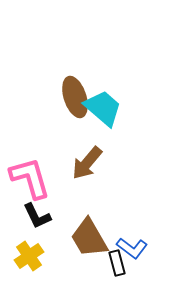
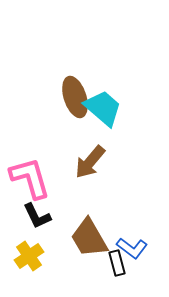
brown arrow: moved 3 px right, 1 px up
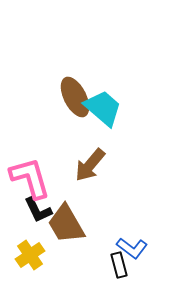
brown ellipse: rotated 9 degrees counterclockwise
brown arrow: moved 3 px down
black L-shape: moved 1 px right, 6 px up
brown trapezoid: moved 23 px left, 14 px up
yellow cross: moved 1 px right, 1 px up
black rectangle: moved 2 px right, 2 px down
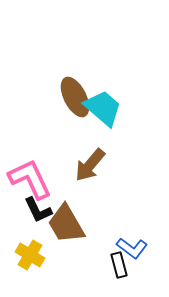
pink L-shape: moved 1 px down; rotated 9 degrees counterclockwise
yellow cross: rotated 24 degrees counterclockwise
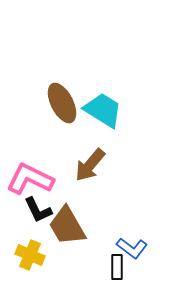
brown ellipse: moved 13 px left, 6 px down
cyan trapezoid: moved 2 px down; rotated 9 degrees counterclockwise
pink L-shape: rotated 39 degrees counterclockwise
brown trapezoid: moved 1 px right, 2 px down
yellow cross: rotated 8 degrees counterclockwise
black rectangle: moved 2 px left, 2 px down; rotated 15 degrees clockwise
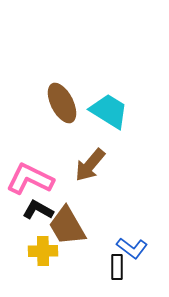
cyan trapezoid: moved 6 px right, 1 px down
black L-shape: rotated 144 degrees clockwise
yellow cross: moved 13 px right, 4 px up; rotated 24 degrees counterclockwise
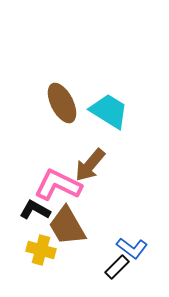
pink L-shape: moved 28 px right, 6 px down
black L-shape: moved 3 px left
yellow cross: moved 2 px left, 1 px up; rotated 16 degrees clockwise
black rectangle: rotated 45 degrees clockwise
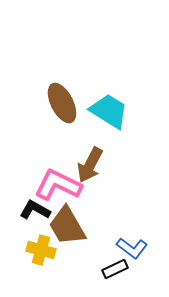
brown arrow: rotated 12 degrees counterclockwise
black rectangle: moved 2 px left, 2 px down; rotated 20 degrees clockwise
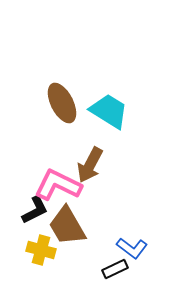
black L-shape: rotated 124 degrees clockwise
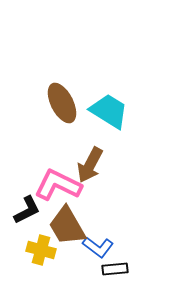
black L-shape: moved 8 px left
blue L-shape: moved 34 px left, 1 px up
black rectangle: rotated 20 degrees clockwise
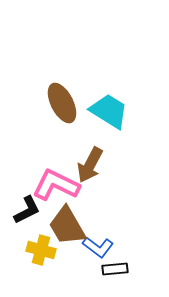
pink L-shape: moved 2 px left
